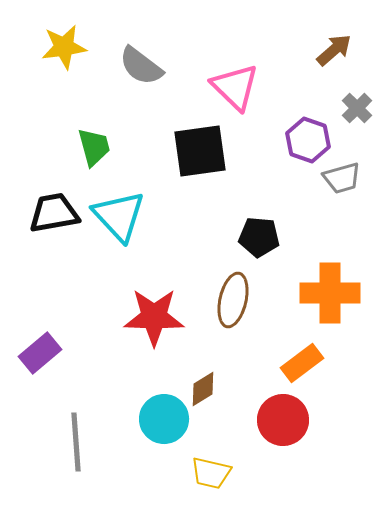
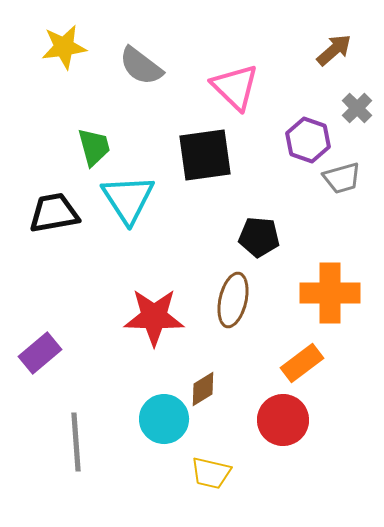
black square: moved 5 px right, 4 px down
cyan triangle: moved 9 px right, 17 px up; rotated 10 degrees clockwise
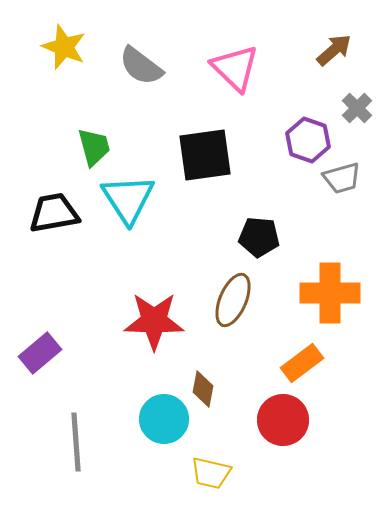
yellow star: rotated 30 degrees clockwise
pink triangle: moved 19 px up
brown ellipse: rotated 10 degrees clockwise
red star: moved 4 px down
brown diamond: rotated 48 degrees counterclockwise
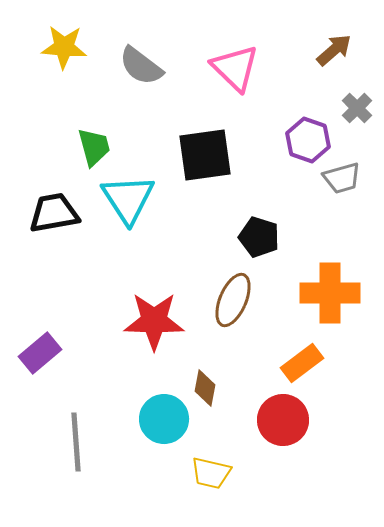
yellow star: rotated 18 degrees counterclockwise
black pentagon: rotated 12 degrees clockwise
brown diamond: moved 2 px right, 1 px up
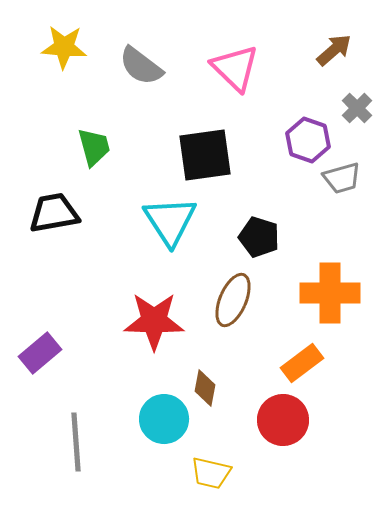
cyan triangle: moved 42 px right, 22 px down
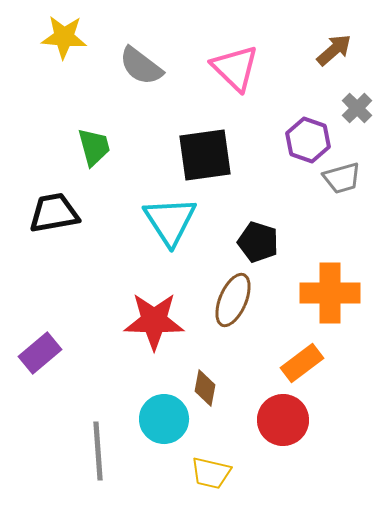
yellow star: moved 10 px up
black pentagon: moved 1 px left, 5 px down
gray line: moved 22 px right, 9 px down
